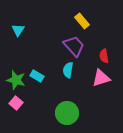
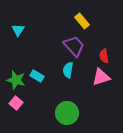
pink triangle: moved 1 px up
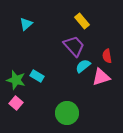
cyan triangle: moved 8 px right, 6 px up; rotated 16 degrees clockwise
red semicircle: moved 3 px right
cyan semicircle: moved 15 px right, 4 px up; rotated 42 degrees clockwise
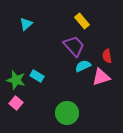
cyan semicircle: rotated 14 degrees clockwise
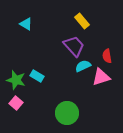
cyan triangle: rotated 48 degrees counterclockwise
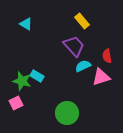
green star: moved 6 px right, 1 px down
pink square: rotated 24 degrees clockwise
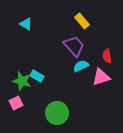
cyan semicircle: moved 2 px left
green circle: moved 10 px left
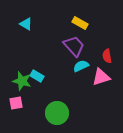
yellow rectangle: moved 2 px left, 2 px down; rotated 21 degrees counterclockwise
pink square: rotated 16 degrees clockwise
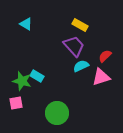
yellow rectangle: moved 2 px down
red semicircle: moved 2 px left; rotated 56 degrees clockwise
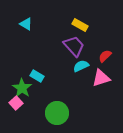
pink triangle: moved 1 px down
green star: moved 7 px down; rotated 18 degrees clockwise
pink square: rotated 32 degrees counterclockwise
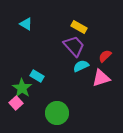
yellow rectangle: moved 1 px left, 2 px down
